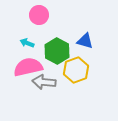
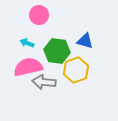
green hexagon: rotated 20 degrees counterclockwise
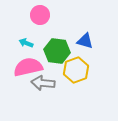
pink circle: moved 1 px right
cyan arrow: moved 1 px left
gray arrow: moved 1 px left, 1 px down
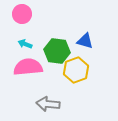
pink circle: moved 18 px left, 1 px up
cyan arrow: moved 1 px left, 1 px down
pink semicircle: rotated 8 degrees clockwise
gray arrow: moved 5 px right, 21 px down
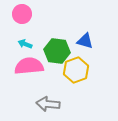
pink semicircle: moved 1 px right, 1 px up
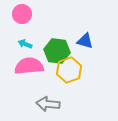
yellow hexagon: moved 7 px left
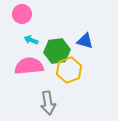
cyan arrow: moved 6 px right, 4 px up
green hexagon: rotated 15 degrees counterclockwise
gray arrow: moved 1 px up; rotated 105 degrees counterclockwise
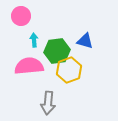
pink circle: moved 1 px left, 2 px down
cyan arrow: moved 3 px right; rotated 64 degrees clockwise
gray arrow: rotated 15 degrees clockwise
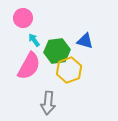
pink circle: moved 2 px right, 2 px down
cyan arrow: rotated 32 degrees counterclockwise
pink semicircle: rotated 124 degrees clockwise
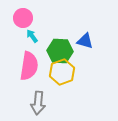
cyan arrow: moved 2 px left, 4 px up
green hexagon: moved 3 px right; rotated 10 degrees clockwise
pink semicircle: rotated 20 degrees counterclockwise
yellow hexagon: moved 7 px left, 2 px down
gray arrow: moved 10 px left
